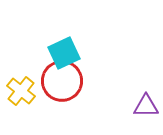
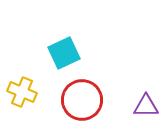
red circle: moved 20 px right, 19 px down
yellow cross: moved 1 px right, 1 px down; rotated 16 degrees counterclockwise
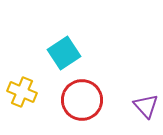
cyan square: rotated 8 degrees counterclockwise
purple triangle: rotated 48 degrees clockwise
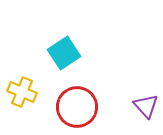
red circle: moved 5 px left, 7 px down
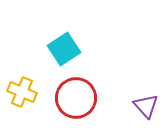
cyan square: moved 4 px up
red circle: moved 1 px left, 9 px up
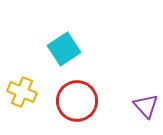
red circle: moved 1 px right, 3 px down
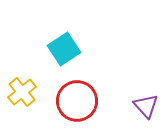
yellow cross: rotated 28 degrees clockwise
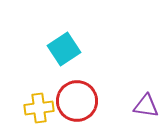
yellow cross: moved 17 px right, 16 px down; rotated 32 degrees clockwise
purple triangle: rotated 40 degrees counterclockwise
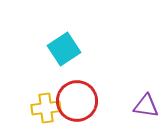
yellow cross: moved 7 px right
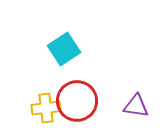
purple triangle: moved 10 px left
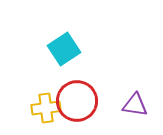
purple triangle: moved 1 px left, 1 px up
